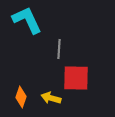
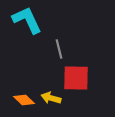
gray line: rotated 18 degrees counterclockwise
orange diamond: moved 3 px right, 3 px down; rotated 65 degrees counterclockwise
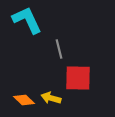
red square: moved 2 px right
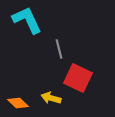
red square: rotated 24 degrees clockwise
orange diamond: moved 6 px left, 3 px down
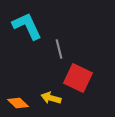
cyan L-shape: moved 6 px down
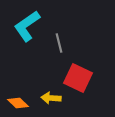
cyan L-shape: rotated 100 degrees counterclockwise
gray line: moved 6 px up
yellow arrow: rotated 12 degrees counterclockwise
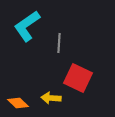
gray line: rotated 18 degrees clockwise
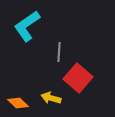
gray line: moved 9 px down
red square: rotated 16 degrees clockwise
yellow arrow: rotated 12 degrees clockwise
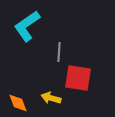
red square: rotated 32 degrees counterclockwise
orange diamond: rotated 25 degrees clockwise
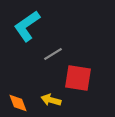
gray line: moved 6 px left, 2 px down; rotated 54 degrees clockwise
yellow arrow: moved 2 px down
